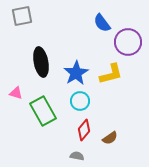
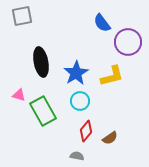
yellow L-shape: moved 1 px right, 2 px down
pink triangle: moved 3 px right, 2 px down
red diamond: moved 2 px right, 1 px down
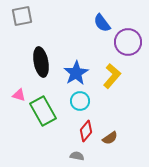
yellow L-shape: rotated 35 degrees counterclockwise
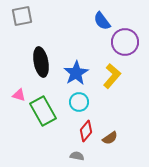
blue semicircle: moved 2 px up
purple circle: moved 3 px left
cyan circle: moved 1 px left, 1 px down
